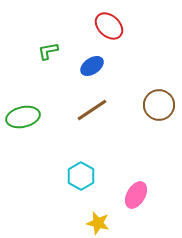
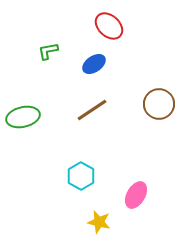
blue ellipse: moved 2 px right, 2 px up
brown circle: moved 1 px up
yellow star: moved 1 px right, 1 px up
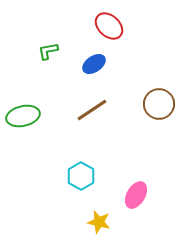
green ellipse: moved 1 px up
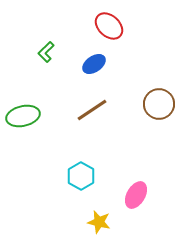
green L-shape: moved 2 px left, 1 px down; rotated 35 degrees counterclockwise
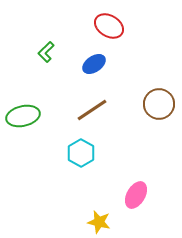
red ellipse: rotated 12 degrees counterclockwise
cyan hexagon: moved 23 px up
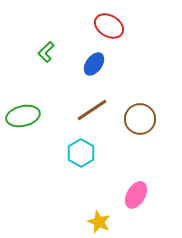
blue ellipse: rotated 20 degrees counterclockwise
brown circle: moved 19 px left, 15 px down
yellow star: rotated 10 degrees clockwise
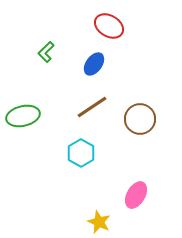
brown line: moved 3 px up
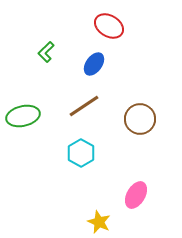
brown line: moved 8 px left, 1 px up
